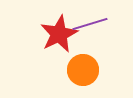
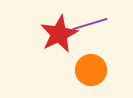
orange circle: moved 8 px right
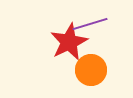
red star: moved 10 px right, 8 px down
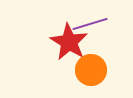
red star: rotated 15 degrees counterclockwise
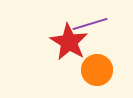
orange circle: moved 6 px right
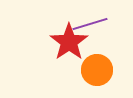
red star: rotated 6 degrees clockwise
